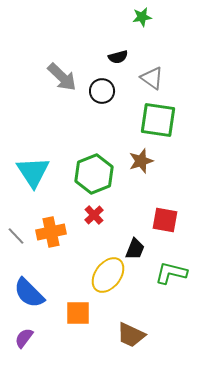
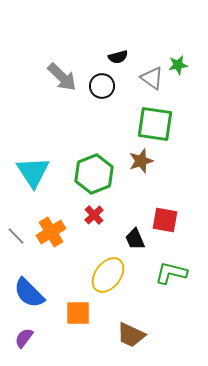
green star: moved 36 px right, 48 px down
black circle: moved 5 px up
green square: moved 3 px left, 4 px down
orange cross: rotated 20 degrees counterclockwise
black trapezoid: moved 10 px up; rotated 135 degrees clockwise
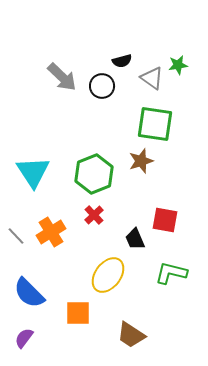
black semicircle: moved 4 px right, 4 px down
brown trapezoid: rotated 8 degrees clockwise
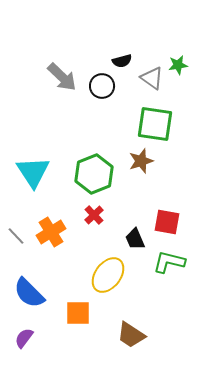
red square: moved 2 px right, 2 px down
green L-shape: moved 2 px left, 11 px up
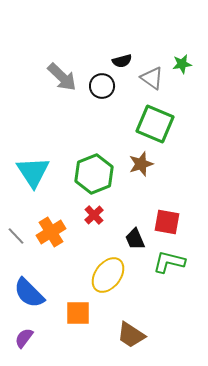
green star: moved 4 px right, 1 px up
green square: rotated 15 degrees clockwise
brown star: moved 3 px down
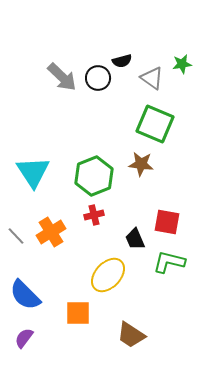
black circle: moved 4 px left, 8 px up
brown star: rotated 25 degrees clockwise
green hexagon: moved 2 px down
red cross: rotated 30 degrees clockwise
yellow ellipse: rotated 6 degrees clockwise
blue semicircle: moved 4 px left, 2 px down
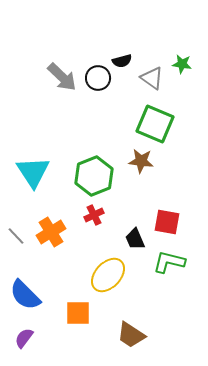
green star: rotated 18 degrees clockwise
brown star: moved 3 px up
red cross: rotated 12 degrees counterclockwise
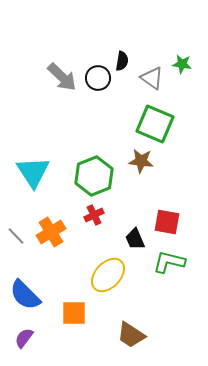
black semicircle: rotated 66 degrees counterclockwise
orange square: moved 4 px left
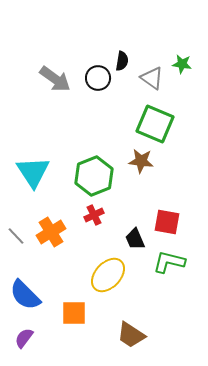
gray arrow: moved 7 px left, 2 px down; rotated 8 degrees counterclockwise
